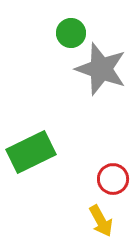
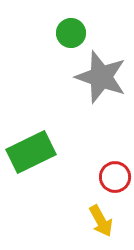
gray star: moved 8 px down
red circle: moved 2 px right, 2 px up
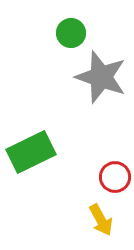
yellow arrow: moved 1 px up
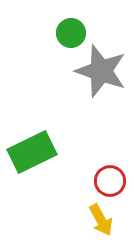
gray star: moved 6 px up
green rectangle: moved 1 px right
red circle: moved 5 px left, 4 px down
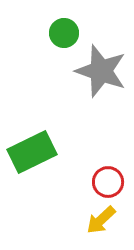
green circle: moved 7 px left
red circle: moved 2 px left, 1 px down
yellow arrow: rotated 76 degrees clockwise
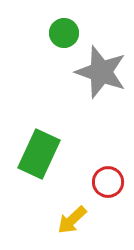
gray star: moved 1 px down
green rectangle: moved 7 px right, 2 px down; rotated 39 degrees counterclockwise
yellow arrow: moved 29 px left
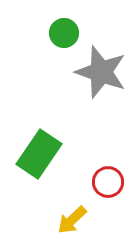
green rectangle: rotated 9 degrees clockwise
